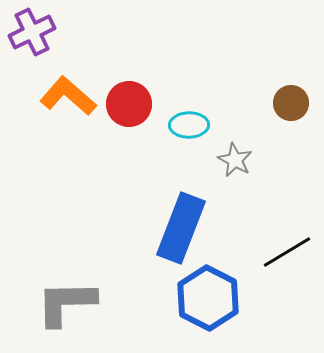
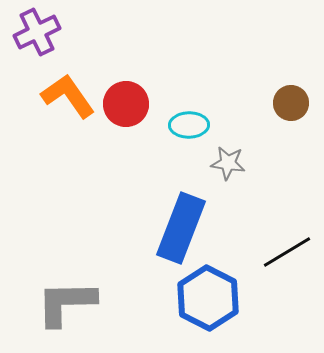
purple cross: moved 5 px right
orange L-shape: rotated 14 degrees clockwise
red circle: moved 3 px left
gray star: moved 7 px left, 3 px down; rotated 20 degrees counterclockwise
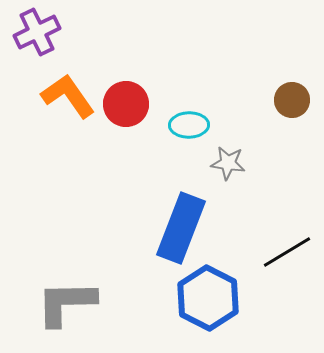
brown circle: moved 1 px right, 3 px up
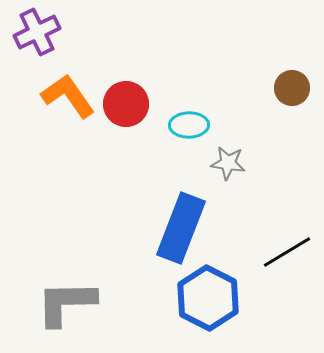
brown circle: moved 12 px up
